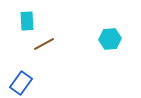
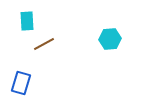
blue rectangle: rotated 20 degrees counterclockwise
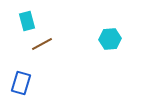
cyan rectangle: rotated 12 degrees counterclockwise
brown line: moved 2 px left
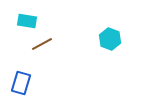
cyan rectangle: rotated 66 degrees counterclockwise
cyan hexagon: rotated 25 degrees clockwise
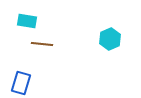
cyan hexagon: rotated 15 degrees clockwise
brown line: rotated 35 degrees clockwise
